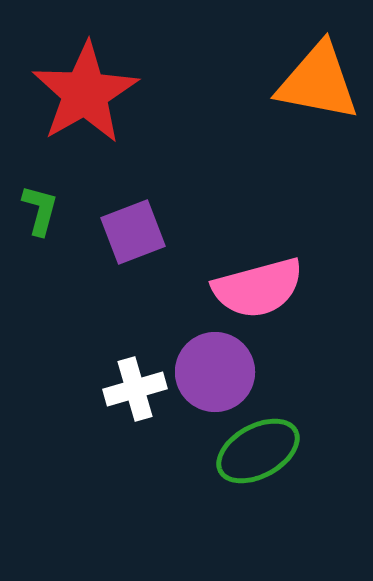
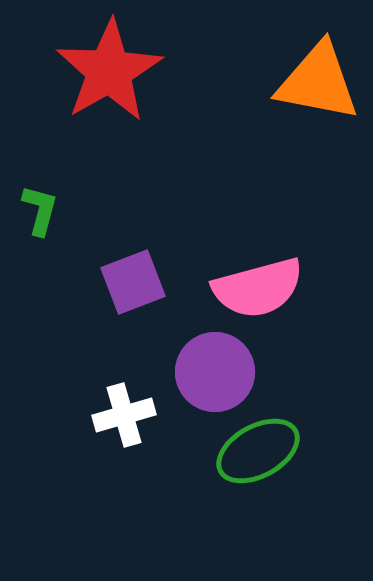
red star: moved 24 px right, 22 px up
purple square: moved 50 px down
white cross: moved 11 px left, 26 px down
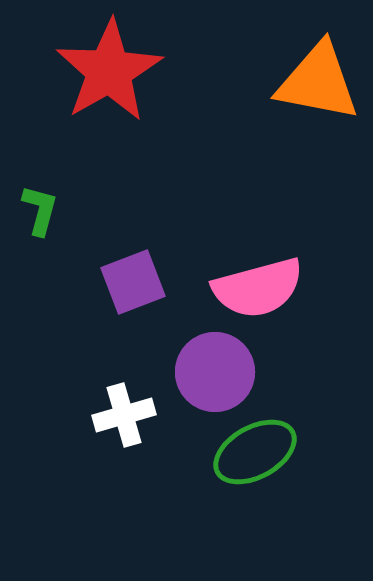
green ellipse: moved 3 px left, 1 px down
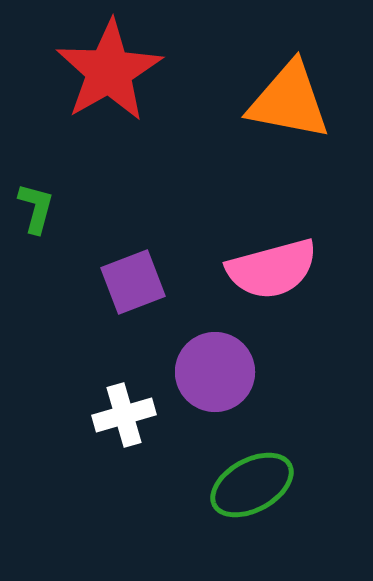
orange triangle: moved 29 px left, 19 px down
green L-shape: moved 4 px left, 2 px up
pink semicircle: moved 14 px right, 19 px up
green ellipse: moved 3 px left, 33 px down
